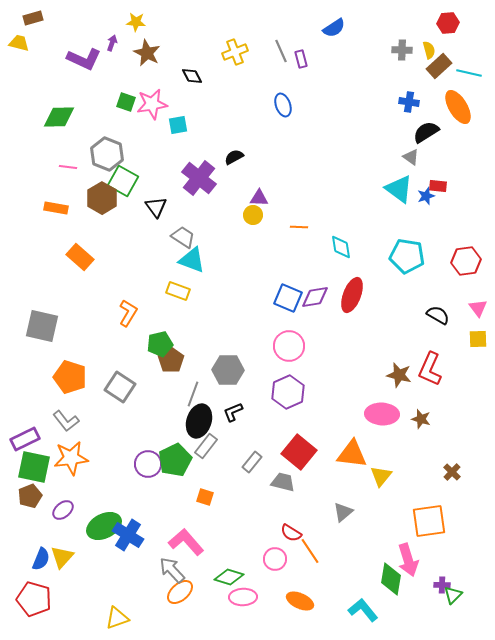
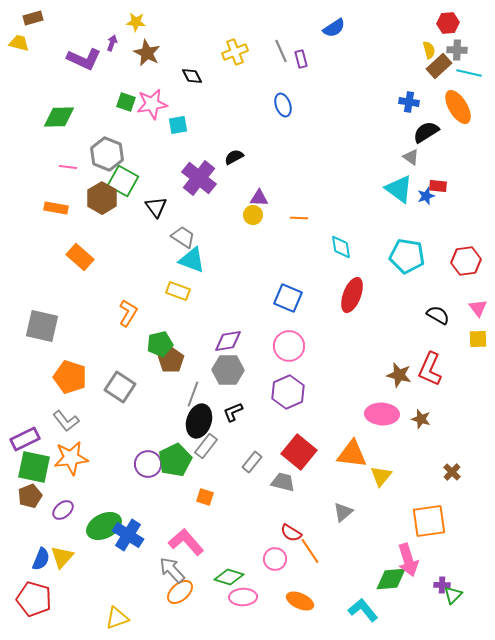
gray cross at (402, 50): moved 55 px right
orange line at (299, 227): moved 9 px up
purple diamond at (315, 297): moved 87 px left, 44 px down
green diamond at (391, 579): rotated 76 degrees clockwise
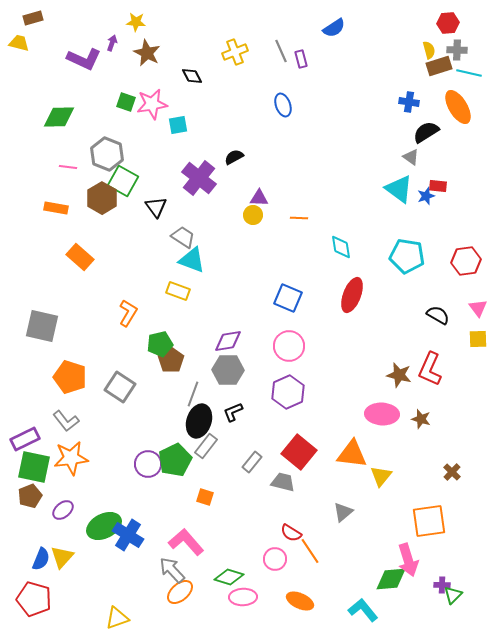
brown rectangle at (439, 66): rotated 25 degrees clockwise
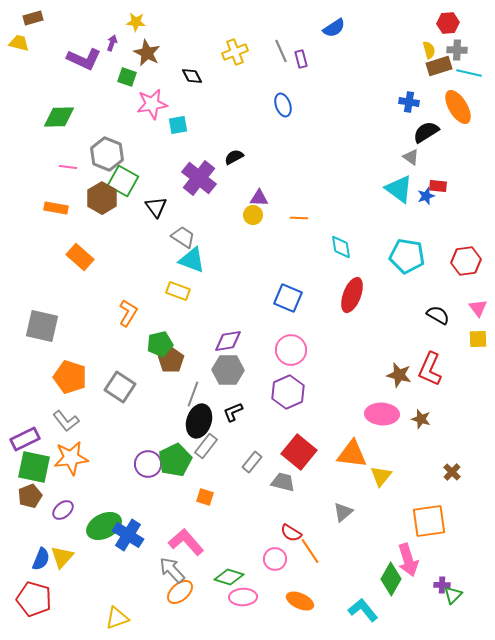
green square at (126, 102): moved 1 px right, 25 px up
pink circle at (289, 346): moved 2 px right, 4 px down
green diamond at (391, 579): rotated 56 degrees counterclockwise
